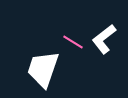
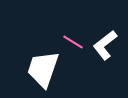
white L-shape: moved 1 px right, 6 px down
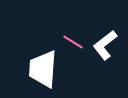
white trapezoid: rotated 15 degrees counterclockwise
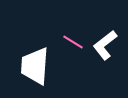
white trapezoid: moved 8 px left, 3 px up
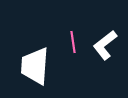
pink line: rotated 50 degrees clockwise
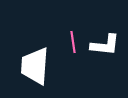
white L-shape: rotated 136 degrees counterclockwise
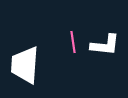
white trapezoid: moved 10 px left, 1 px up
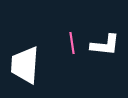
pink line: moved 1 px left, 1 px down
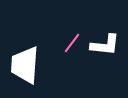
pink line: rotated 45 degrees clockwise
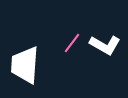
white L-shape: rotated 24 degrees clockwise
